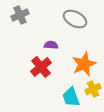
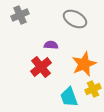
cyan trapezoid: moved 2 px left
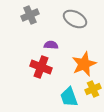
gray cross: moved 10 px right
red cross: rotated 30 degrees counterclockwise
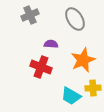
gray ellipse: rotated 30 degrees clockwise
purple semicircle: moved 1 px up
orange star: moved 1 px left, 4 px up
yellow cross: moved 1 px up; rotated 21 degrees clockwise
cyan trapezoid: moved 2 px right, 1 px up; rotated 40 degrees counterclockwise
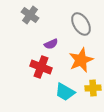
gray cross: rotated 30 degrees counterclockwise
gray ellipse: moved 6 px right, 5 px down
purple semicircle: rotated 152 degrees clockwise
orange star: moved 2 px left
cyan trapezoid: moved 6 px left, 4 px up
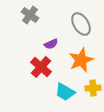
red cross: rotated 20 degrees clockwise
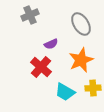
gray cross: rotated 30 degrees clockwise
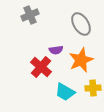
purple semicircle: moved 5 px right, 6 px down; rotated 16 degrees clockwise
